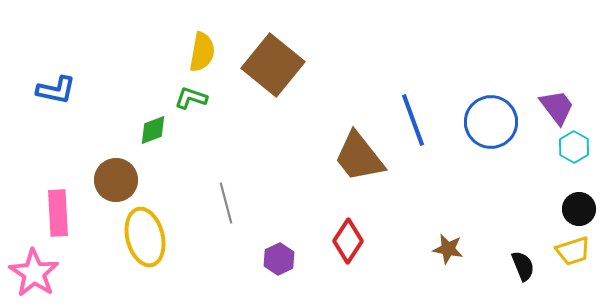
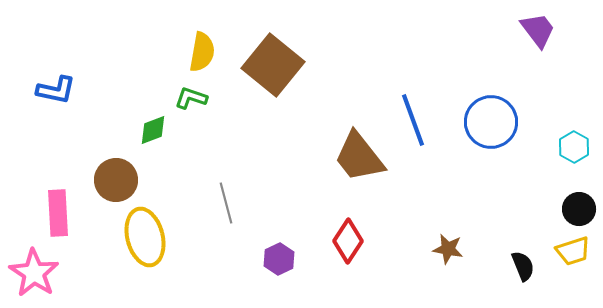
purple trapezoid: moved 19 px left, 77 px up
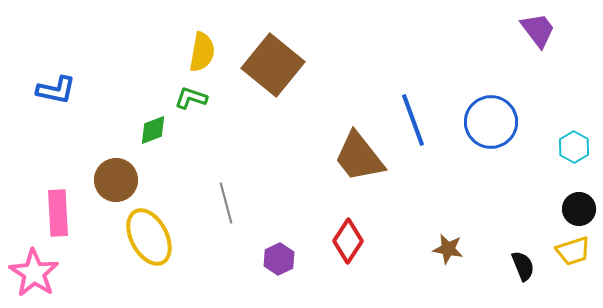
yellow ellipse: moved 4 px right; rotated 14 degrees counterclockwise
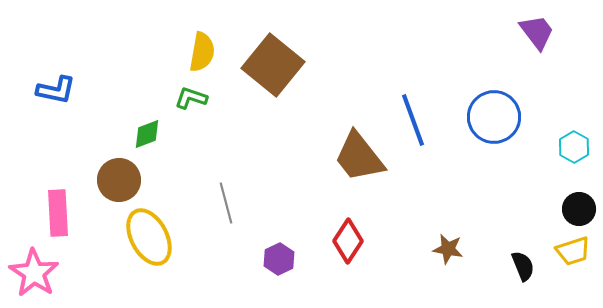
purple trapezoid: moved 1 px left, 2 px down
blue circle: moved 3 px right, 5 px up
green diamond: moved 6 px left, 4 px down
brown circle: moved 3 px right
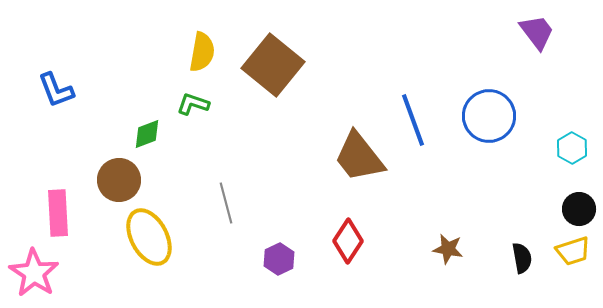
blue L-shape: rotated 57 degrees clockwise
green L-shape: moved 2 px right, 6 px down
blue circle: moved 5 px left, 1 px up
cyan hexagon: moved 2 px left, 1 px down
black semicircle: moved 1 px left, 8 px up; rotated 12 degrees clockwise
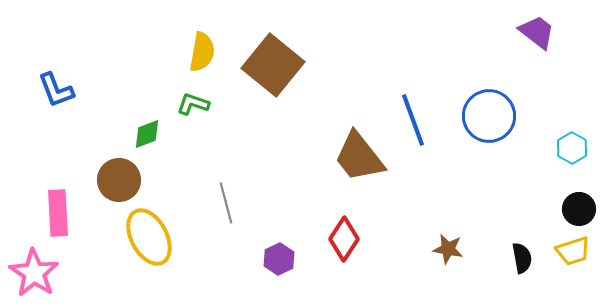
purple trapezoid: rotated 15 degrees counterclockwise
red diamond: moved 4 px left, 2 px up
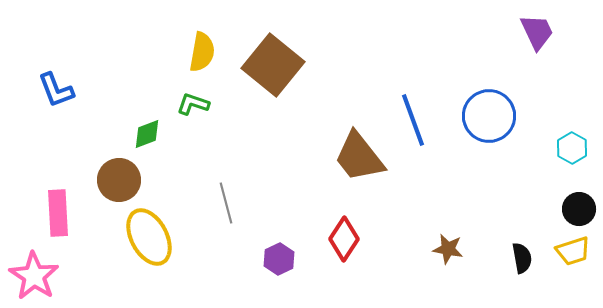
purple trapezoid: rotated 27 degrees clockwise
pink star: moved 3 px down
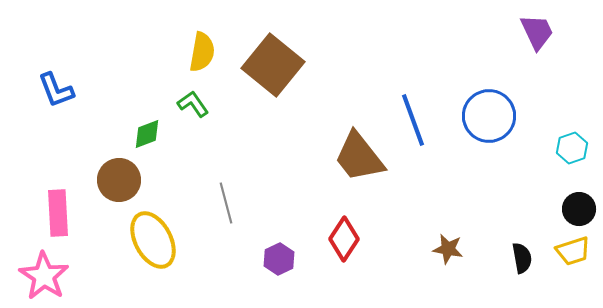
green L-shape: rotated 36 degrees clockwise
cyan hexagon: rotated 12 degrees clockwise
yellow ellipse: moved 4 px right, 3 px down
pink star: moved 10 px right
